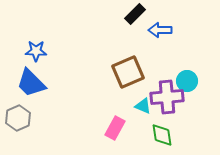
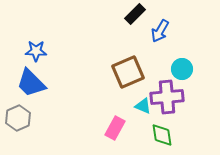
blue arrow: moved 1 px down; rotated 60 degrees counterclockwise
cyan circle: moved 5 px left, 12 px up
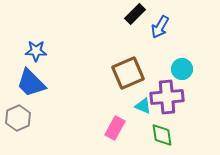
blue arrow: moved 4 px up
brown square: moved 1 px down
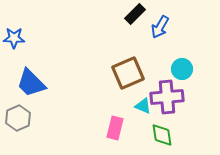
blue star: moved 22 px left, 13 px up
pink rectangle: rotated 15 degrees counterclockwise
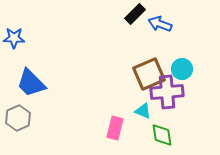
blue arrow: moved 3 px up; rotated 80 degrees clockwise
brown square: moved 21 px right, 1 px down
purple cross: moved 5 px up
cyan triangle: moved 5 px down
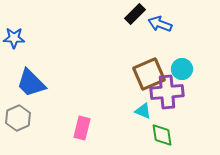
pink rectangle: moved 33 px left
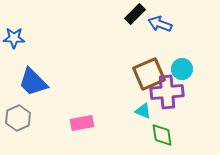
blue trapezoid: moved 2 px right, 1 px up
pink rectangle: moved 5 px up; rotated 65 degrees clockwise
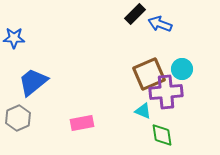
blue trapezoid: rotated 96 degrees clockwise
purple cross: moved 1 px left
